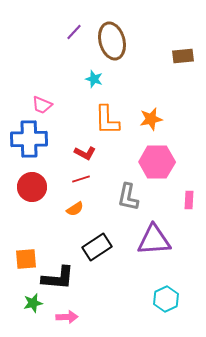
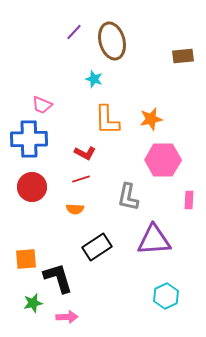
pink hexagon: moved 6 px right, 2 px up
orange semicircle: rotated 36 degrees clockwise
black L-shape: rotated 112 degrees counterclockwise
cyan hexagon: moved 3 px up
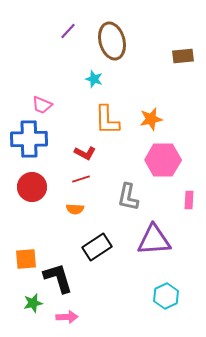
purple line: moved 6 px left, 1 px up
